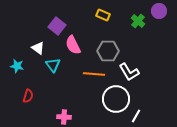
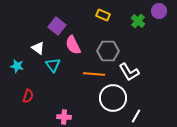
white circle: moved 3 px left, 1 px up
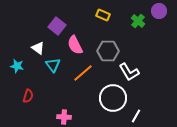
pink semicircle: moved 2 px right
orange line: moved 11 px left, 1 px up; rotated 45 degrees counterclockwise
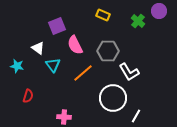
purple square: rotated 30 degrees clockwise
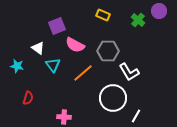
green cross: moved 1 px up
pink semicircle: rotated 36 degrees counterclockwise
red semicircle: moved 2 px down
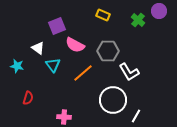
white circle: moved 2 px down
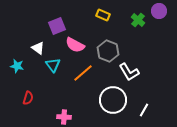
gray hexagon: rotated 20 degrees clockwise
white line: moved 8 px right, 6 px up
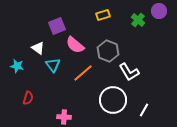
yellow rectangle: rotated 40 degrees counterclockwise
pink semicircle: rotated 12 degrees clockwise
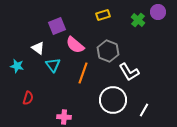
purple circle: moved 1 px left, 1 px down
orange line: rotated 30 degrees counterclockwise
